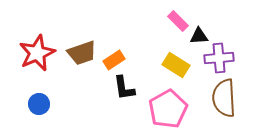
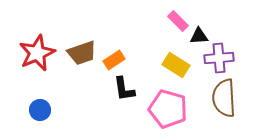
black L-shape: moved 1 px down
blue circle: moved 1 px right, 6 px down
pink pentagon: rotated 27 degrees counterclockwise
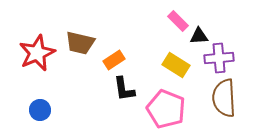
brown trapezoid: moved 2 px left, 10 px up; rotated 32 degrees clockwise
pink pentagon: moved 2 px left; rotated 6 degrees clockwise
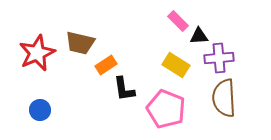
orange rectangle: moved 8 px left, 5 px down
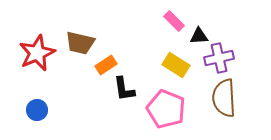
pink rectangle: moved 4 px left
purple cross: rotated 8 degrees counterclockwise
blue circle: moved 3 px left
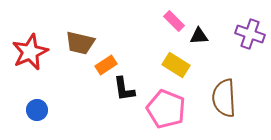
red star: moved 7 px left, 1 px up
purple cross: moved 31 px right, 24 px up; rotated 32 degrees clockwise
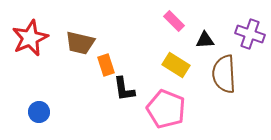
black triangle: moved 6 px right, 4 px down
red star: moved 14 px up
orange rectangle: rotated 75 degrees counterclockwise
brown semicircle: moved 24 px up
blue circle: moved 2 px right, 2 px down
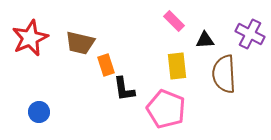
purple cross: rotated 8 degrees clockwise
yellow rectangle: moved 1 px right, 1 px down; rotated 52 degrees clockwise
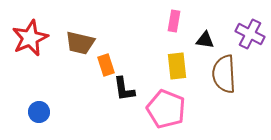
pink rectangle: rotated 55 degrees clockwise
black triangle: rotated 12 degrees clockwise
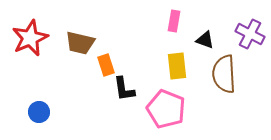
black triangle: rotated 12 degrees clockwise
